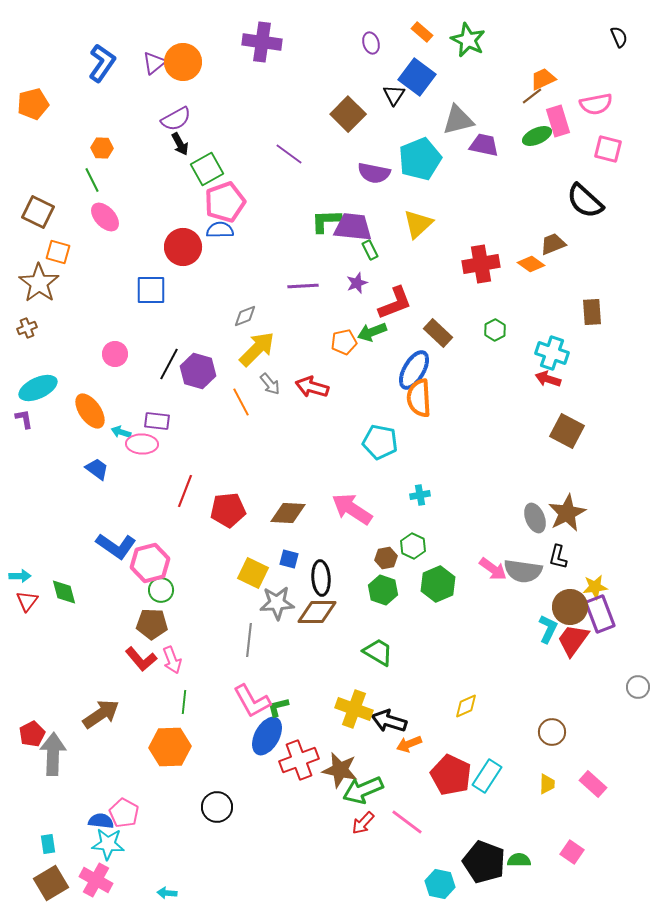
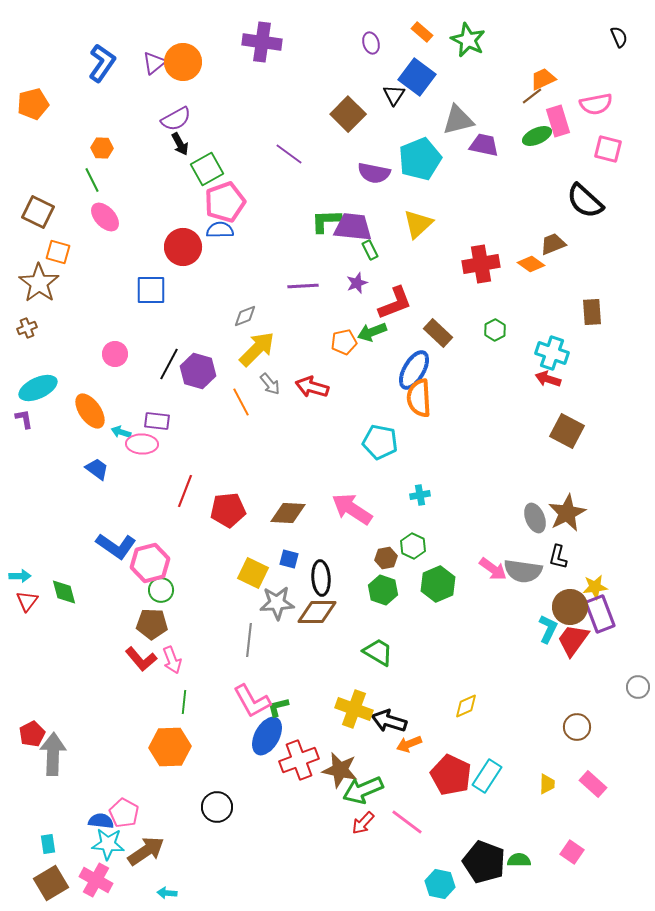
brown arrow at (101, 714): moved 45 px right, 137 px down
brown circle at (552, 732): moved 25 px right, 5 px up
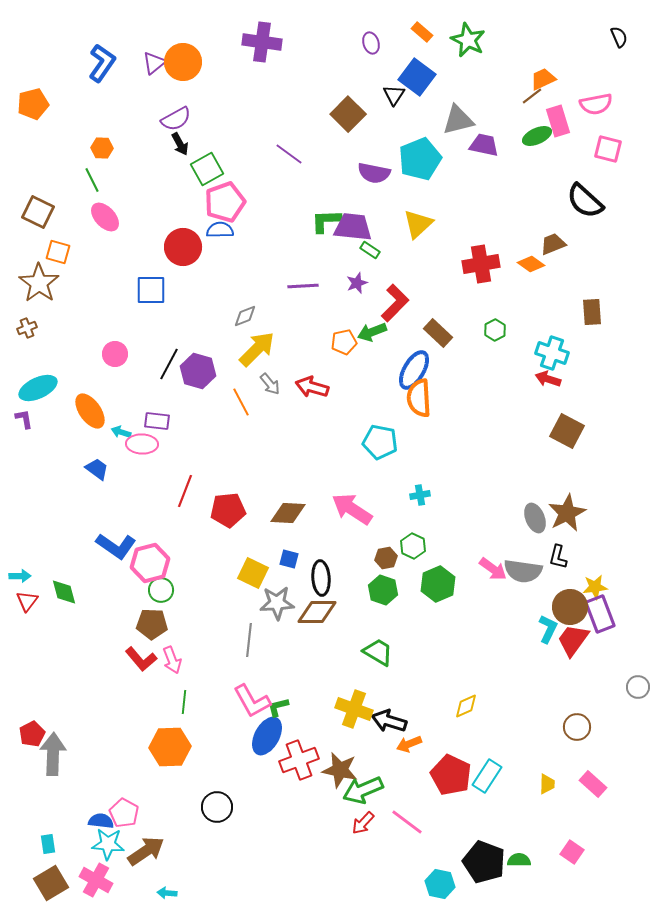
green rectangle at (370, 250): rotated 30 degrees counterclockwise
red L-shape at (395, 303): rotated 24 degrees counterclockwise
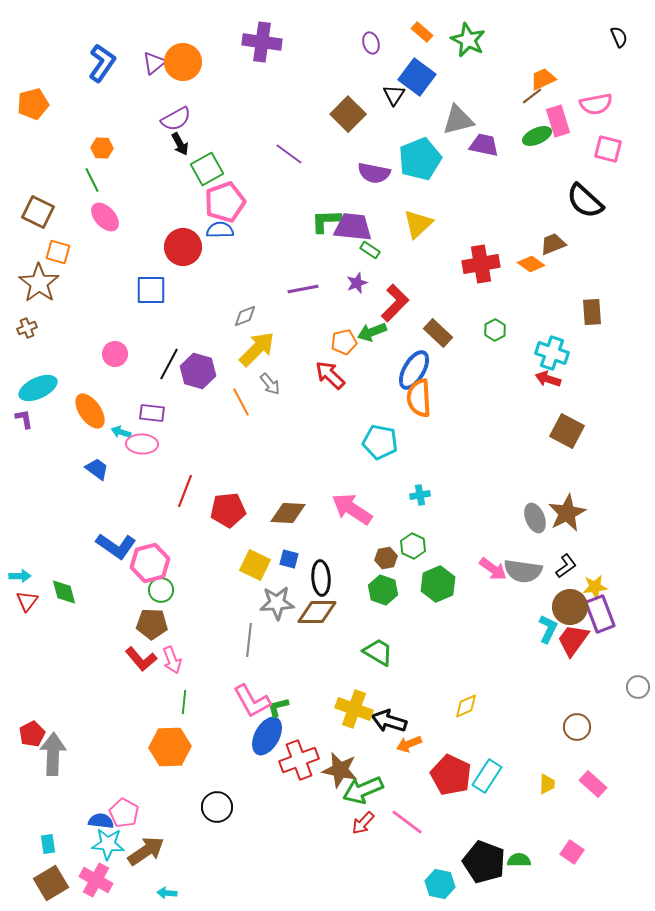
purple line at (303, 286): moved 3 px down; rotated 8 degrees counterclockwise
red arrow at (312, 387): moved 18 px right, 12 px up; rotated 28 degrees clockwise
purple rectangle at (157, 421): moved 5 px left, 8 px up
black L-shape at (558, 557): moved 8 px right, 9 px down; rotated 140 degrees counterclockwise
yellow square at (253, 573): moved 2 px right, 8 px up
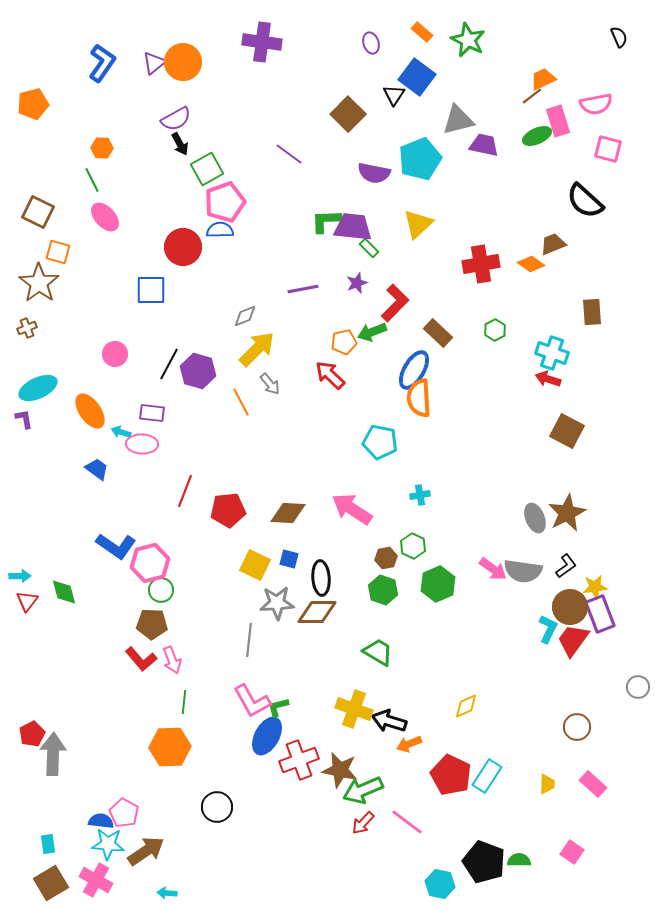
green rectangle at (370, 250): moved 1 px left, 2 px up; rotated 12 degrees clockwise
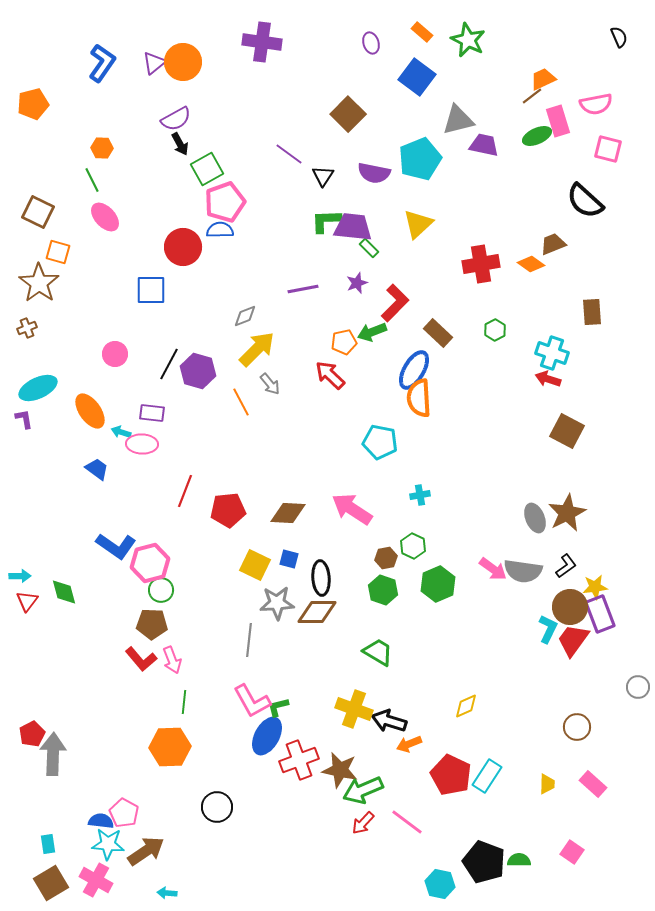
black triangle at (394, 95): moved 71 px left, 81 px down
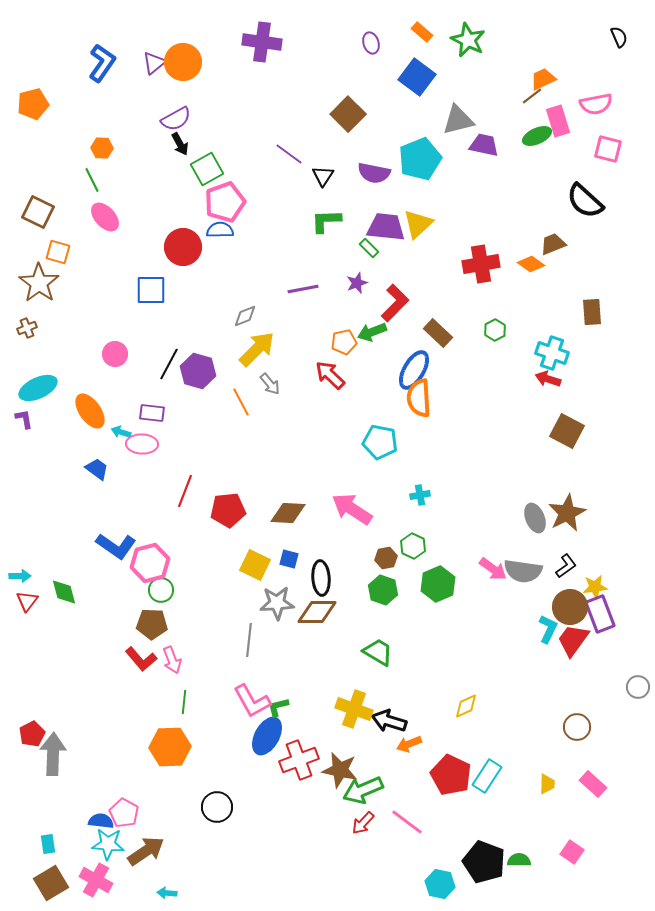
purple trapezoid at (353, 227): moved 33 px right
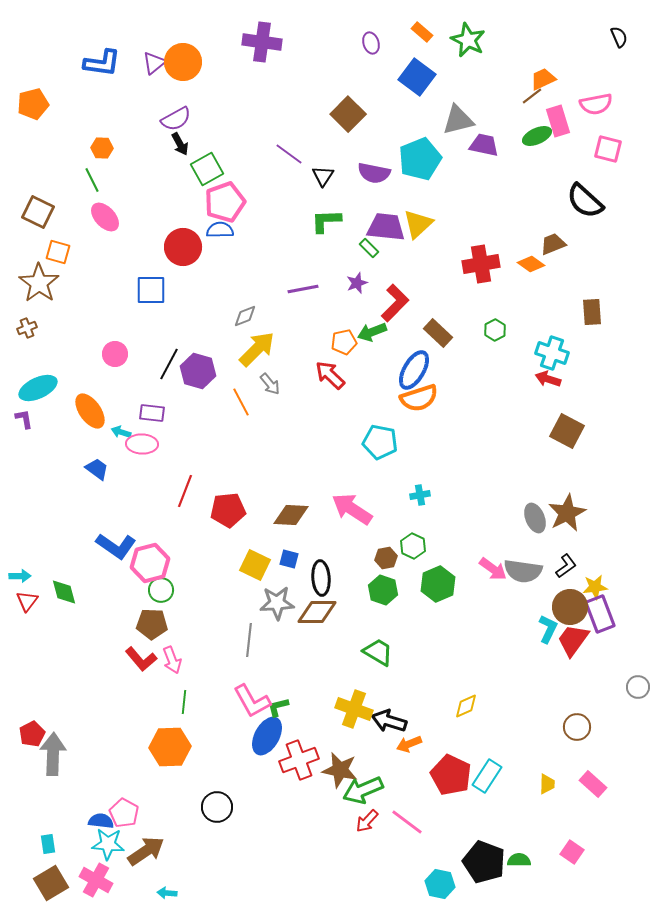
blue L-shape at (102, 63): rotated 63 degrees clockwise
orange semicircle at (419, 398): rotated 105 degrees counterclockwise
brown diamond at (288, 513): moved 3 px right, 2 px down
red arrow at (363, 823): moved 4 px right, 2 px up
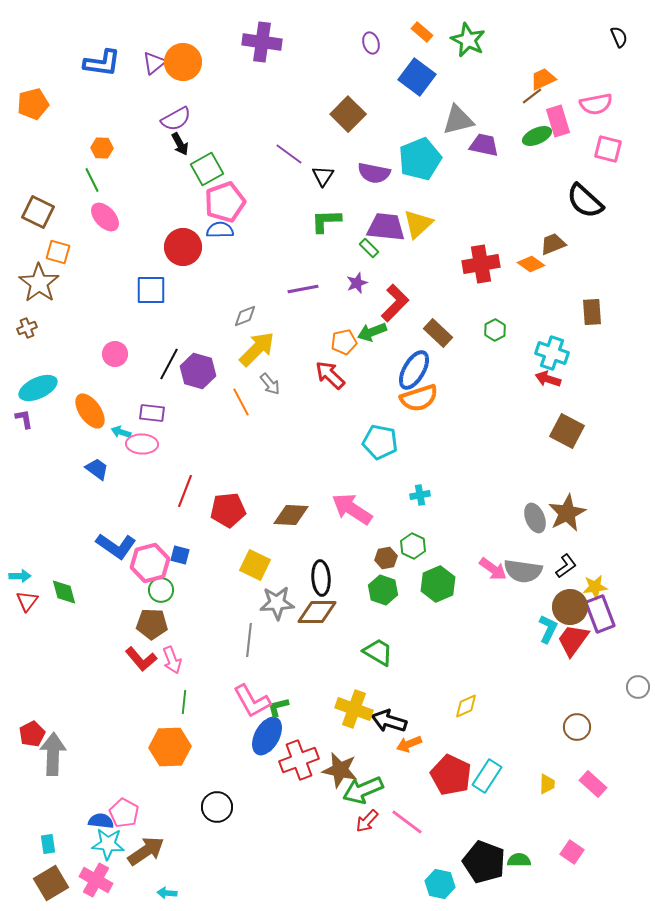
blue square at (289, 559): moved 109 px left, 4 px up
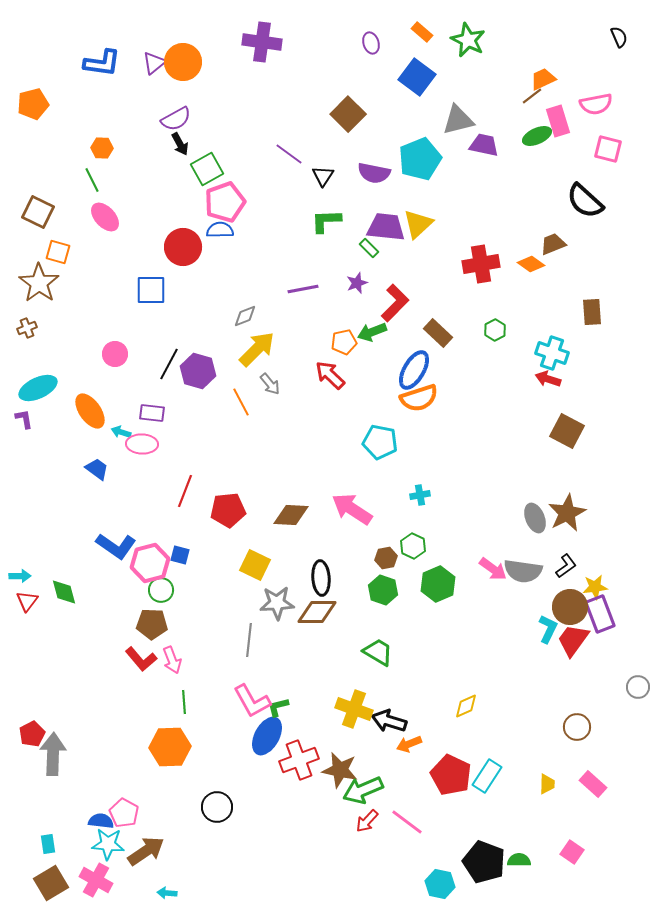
green line at (184, 702): rotated 10 degrees counterclockwise
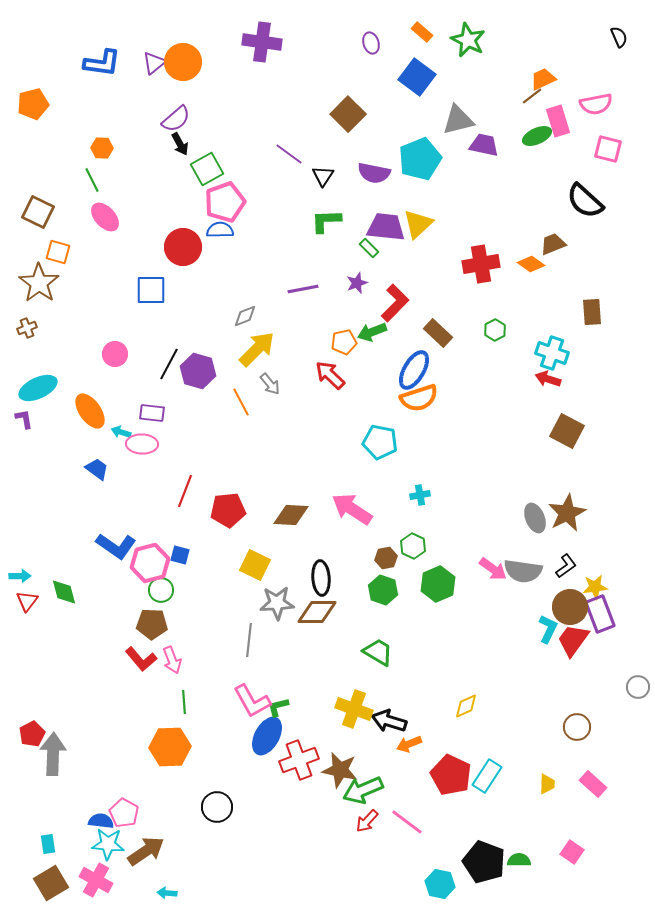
purple semicircle at (176, 119): rotated 12 degrees counterclockwise
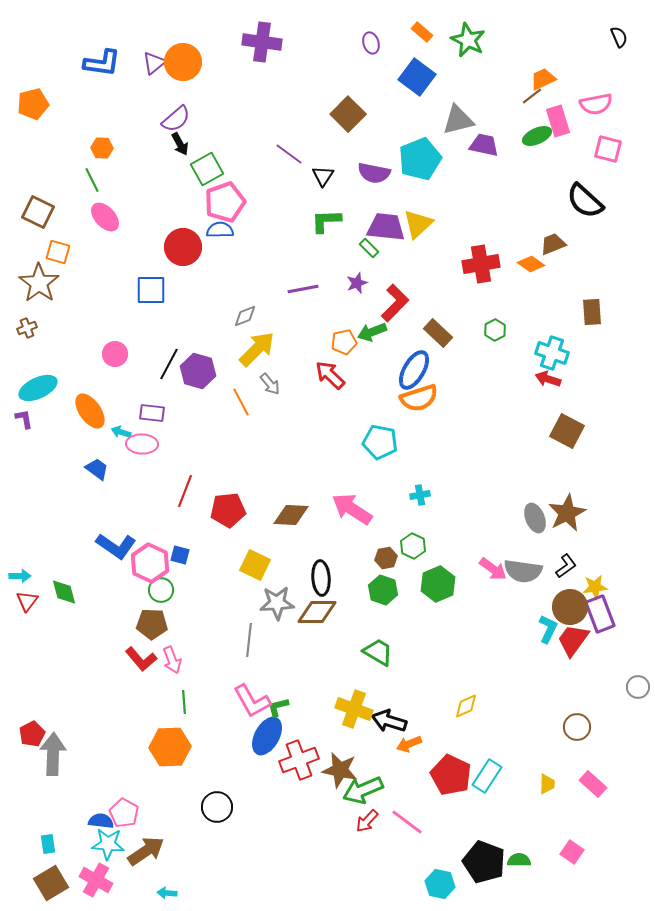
pink hexagon at (150, 563): rotated 21 degrees counterclockwise
